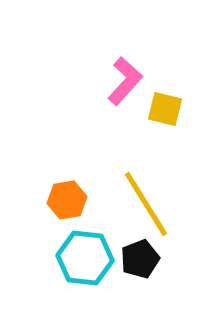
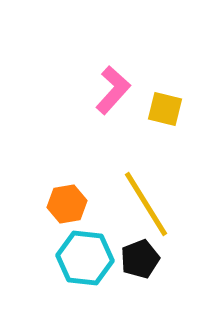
pink L-shape: moved 12 px left, 9 px down
orange hexagon: moved 4 px down
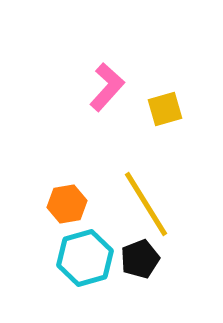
pink L-shape: moved 6 px left, 3 px up
yellow square: rotated 30 degrees counterclockwise
cyan hexagon: rotated 22 degrees counterclockwise
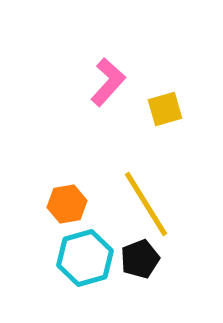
pink L-shape: moved 1 px right, 5 px up
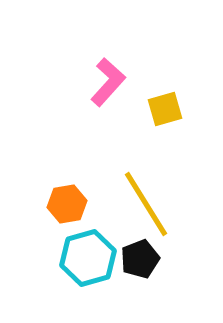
cyan hexagon: moved 3 px right
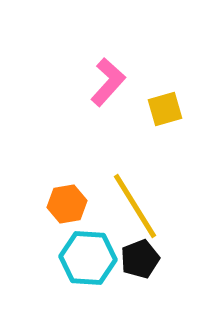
yellow line: moved 11 px left, 2 px down
cyan hexagon: rotated 20 degrees clockwise
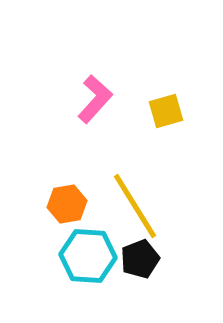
pink L-shape: moved 13 px left, 17 px down
yellow square: moved 1 px right, 2 px down
cyan hexagon: moved 2 px up
